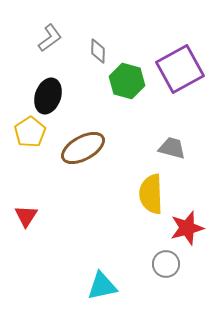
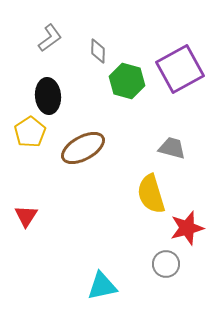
black ellipse: rotated 24 degrees counterclockwise
yellow semicircle: rotated 15 degrees counterclockwise
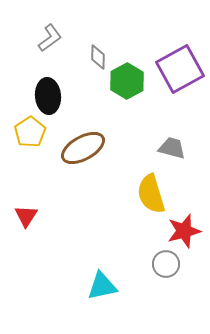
gray diamond: moved 6 px down
green hexagon: rotated 16 degrees clockwise
red star: moved 3 px left, 3 px down
